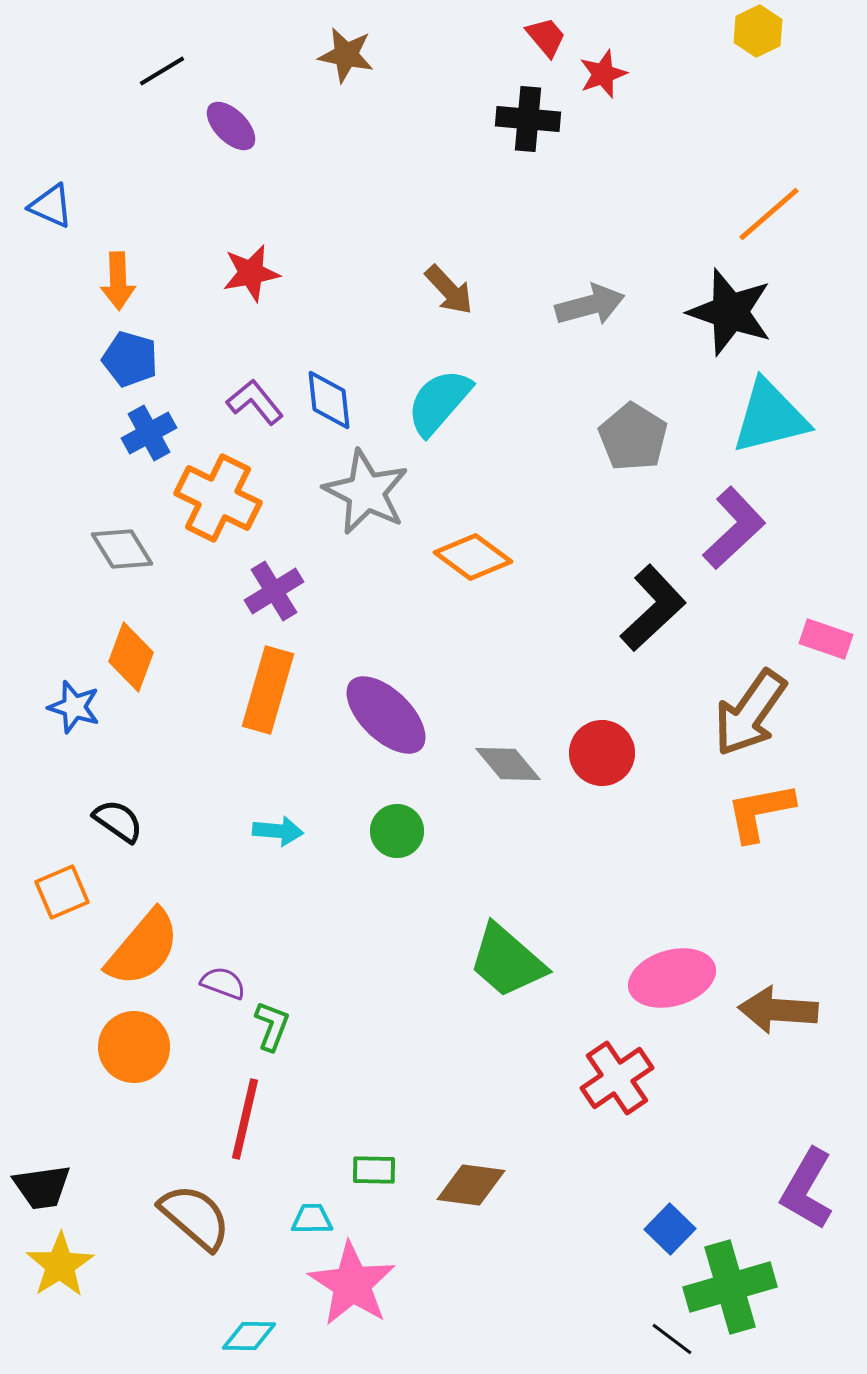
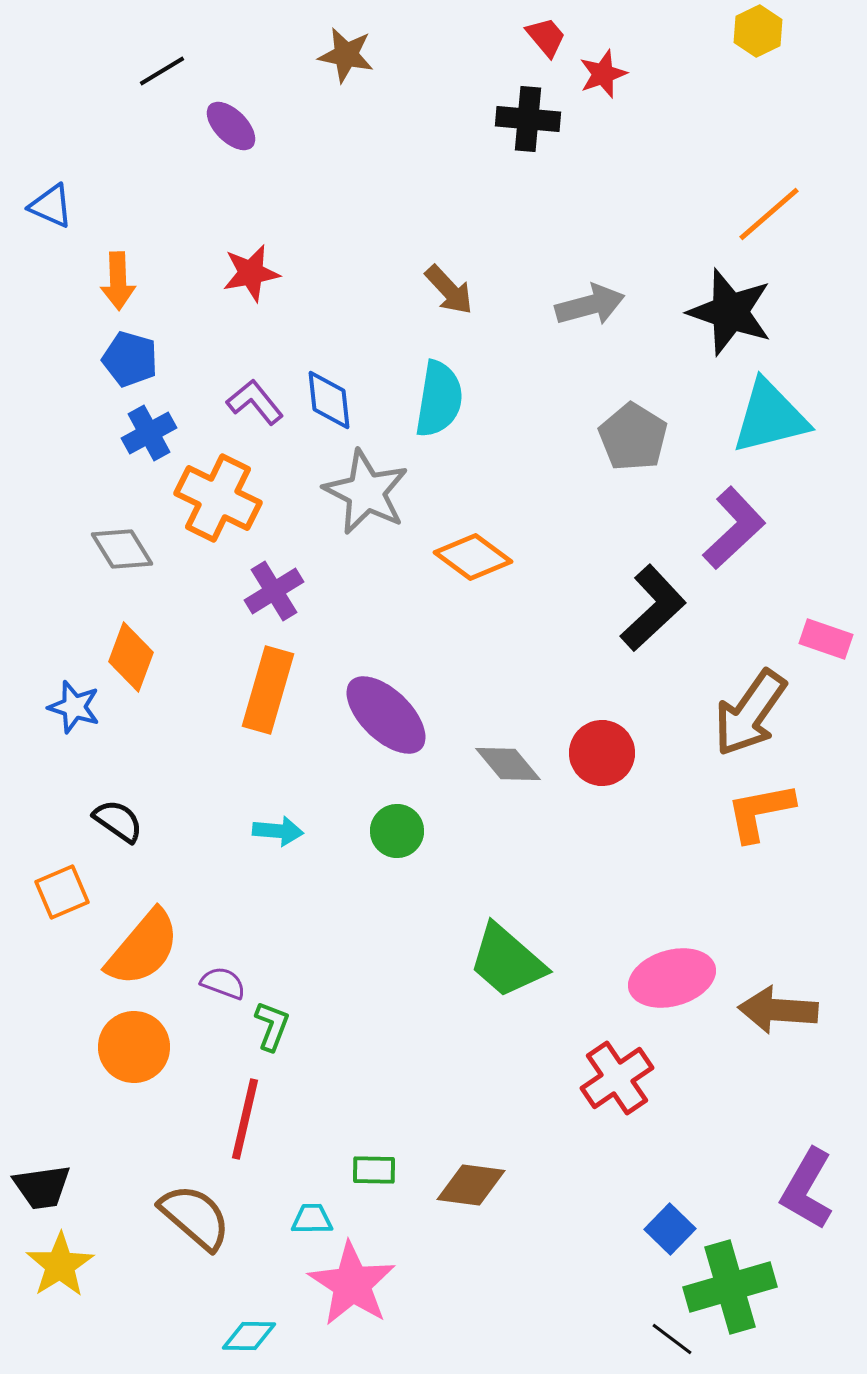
cyan semicircle at (439, 402): moved 3 px up; rotated 148 degrees clockwise
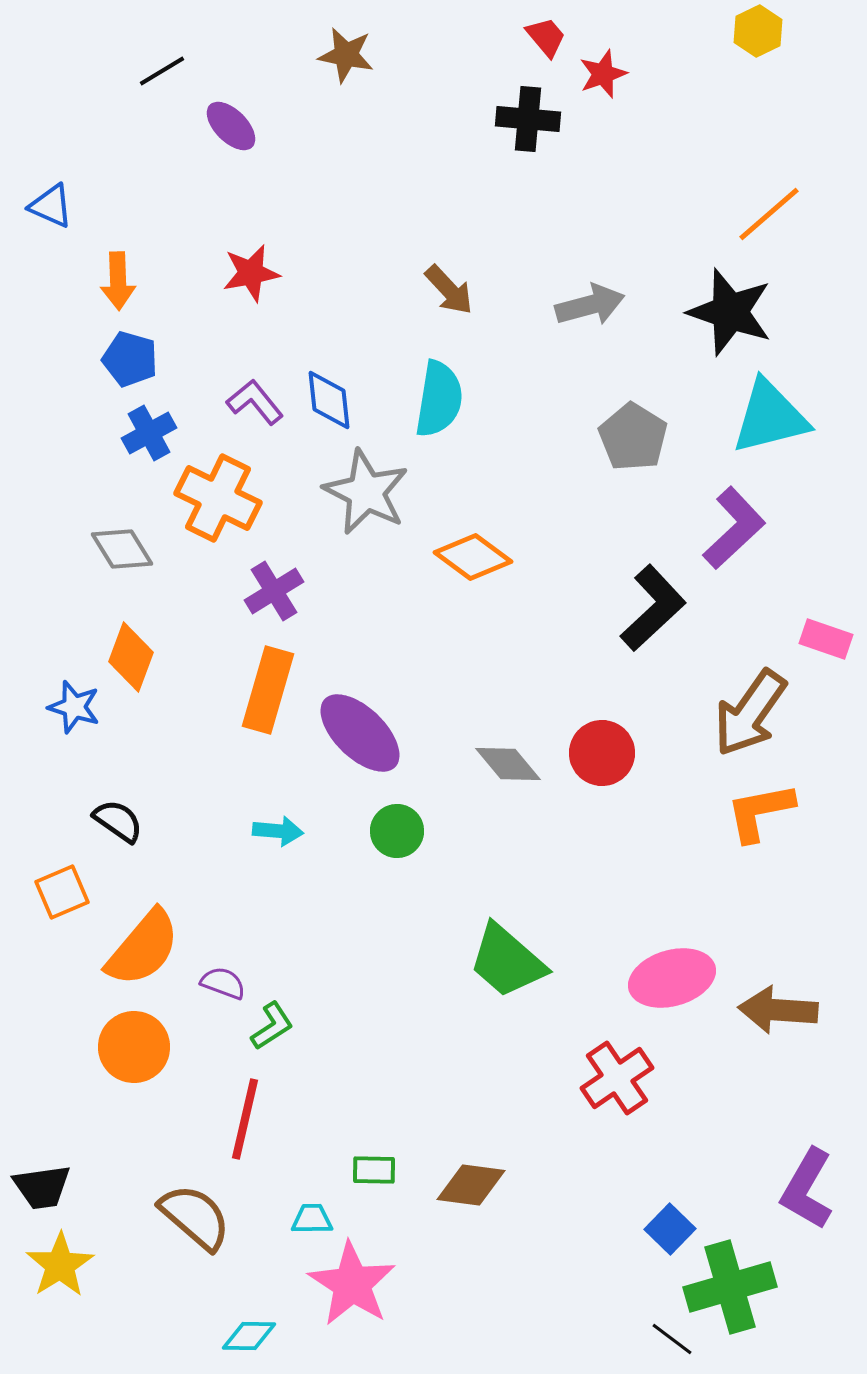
purple ellipse at (386, 715): moved 26 px left, 18 px down
green L-shape at (272, 1026): rotated 36 degrees clockwise
